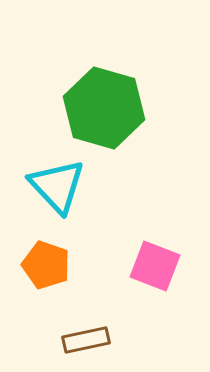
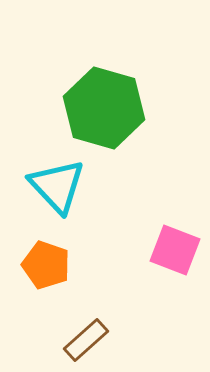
pink square: moved 20 px right, 16 px up
brown rectangle: rotated 30 degrees counterclockwise
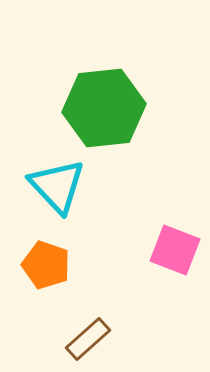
green hexagon: rotated 22 degrees counterclockwise
brown rectangle: moved 2 px right, 1 px up
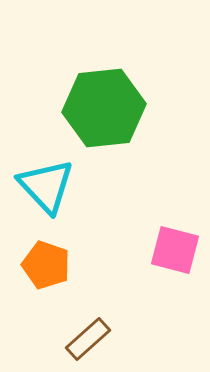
cyan triangle: moved 11 px left
pink square: rotated 6 degrees counterclockwise
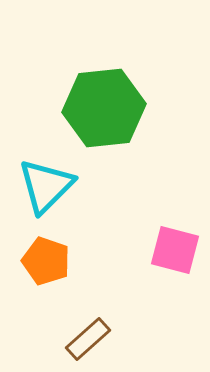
cyan triangle: rotated 28 degrees clockwise
orange pentagon: moved 4 px up
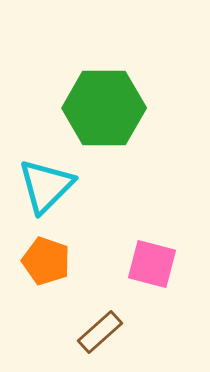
green hexagon: rotated 6 degrees clockwise
pink square: moved 23 px left, 14 px down
brown rectangle: moved 12 px right, 7 px up
